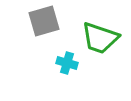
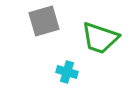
cyan cross: moved 9 px down
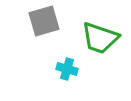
cyan cross: moved 3 px up
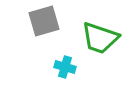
cyan cross: moved 2 px left, 2 px up
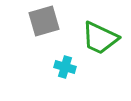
green trapezoid: rotated 6 degrees clockwise
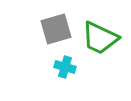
gray square: moved 12 px right, 8 px down
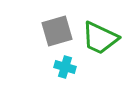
gray square: moved 1 px right, 2 px down
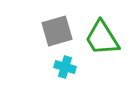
green trapezoid: moved 2 px right; rotated 33 degrees clockwise
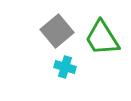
gray square: rotated 24 degrees counterclockwise
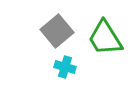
green trapezoid: moved 3 px right
